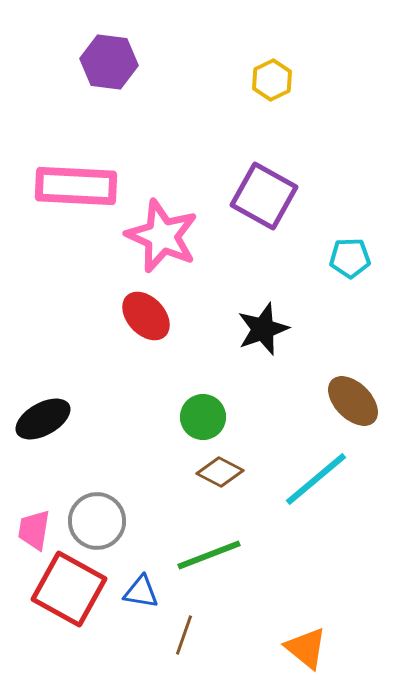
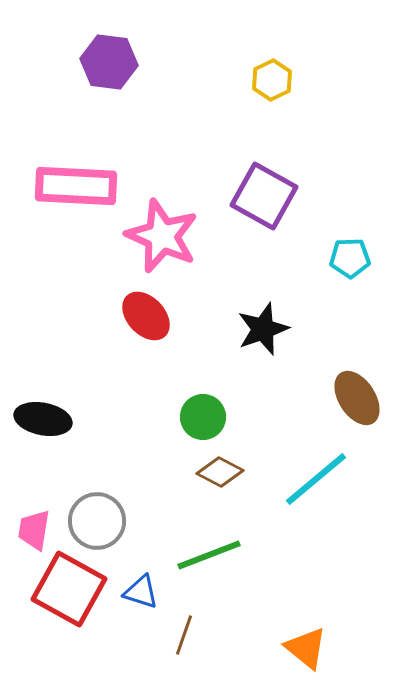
brown ellipse: moved 4 px right, 3 px up; rotated 12 degrees clockwise
black ellipse: rotated 40 degrees clockwise
blue triangle: rotated 9 degrees clockwise
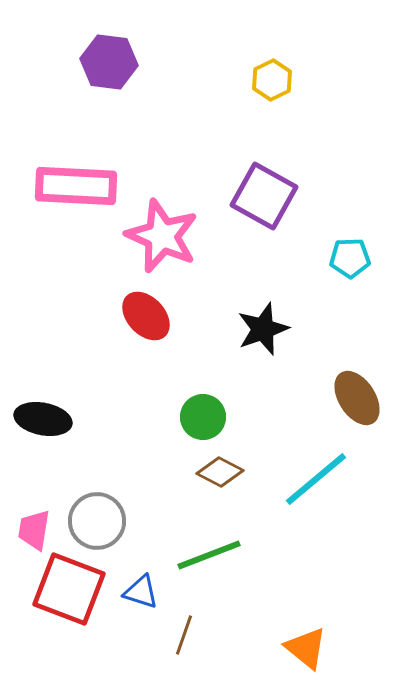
red square: rotated 8 degrees counterclockwise
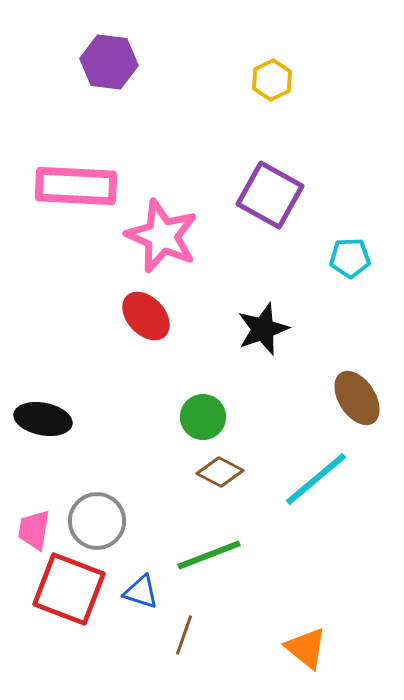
purple square: moved 6 px right, 1 px up
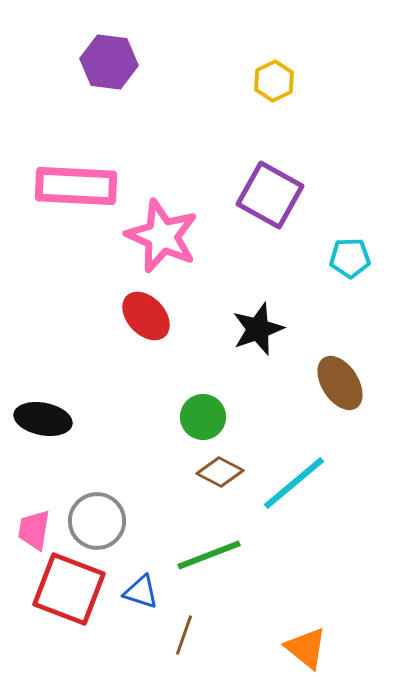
yellow hexagon: moved 2 px right, 1 px down
black star: moved 5 px left
brown ellipse: moved 17 px left, 15 px up
cyan line: moved 22 px left, 4 px down
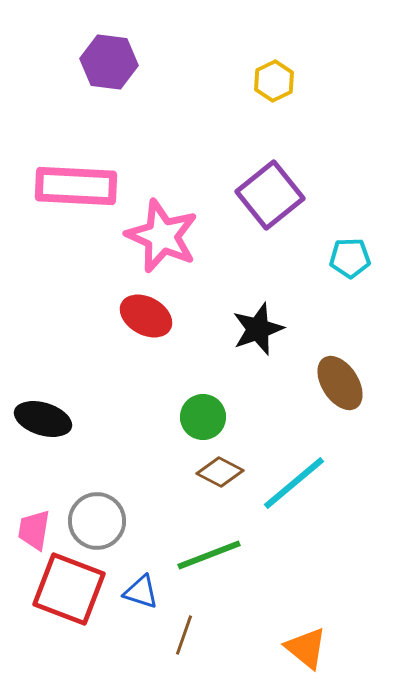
purple square: rotated 22 degrees clockwise
red ellipse: rotated 18 degrees counterclockwise
black ellipse: rotated 6 degrees clockwise
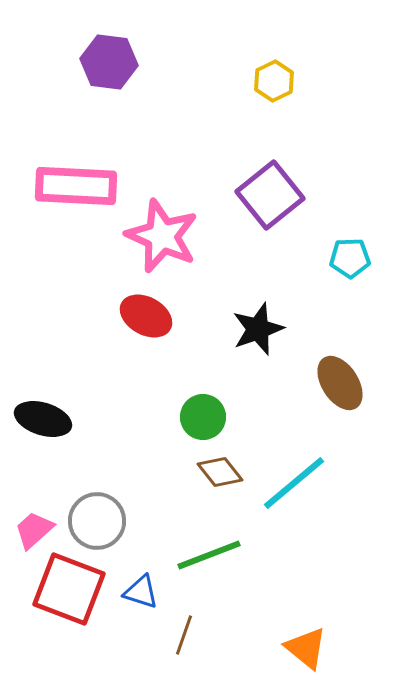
brown diamond: rotated 24 degrees clockwise
pink trapezoid: rotated 39 degrees clockwise
